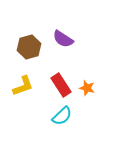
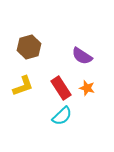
purple semicircle: moved 19 px right, 17 px down
red rectangle: moved 3 px down
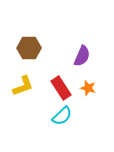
brown hexagon: moved 1 px down; rotated 15 degrees clockwise
purple semicircle: rotated 100 degrees counterclockwise
orange star: moved 1 px right
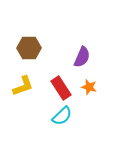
purple semicircle: moved 1 px down
orange star: moved 1 px right, 1 px up
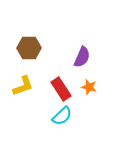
red rectangle: moved 1 px down
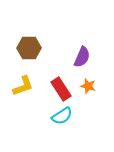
orange star: moved 1 px left, 1 px up
cyan semicircle: rotated 10 degrees clockwise
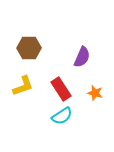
orange star: moved 7 px right, 7 px down
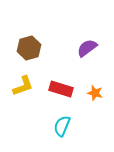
brown hexagon: rotated 15 degrees counterclockwise
purple semicircle: moved 5 px right, 9 px up; rotated 150 degrees counterclockwise
red rectangle: rotated 40 degrees counterclockwise
cyan semicircle: moved 10 px down; rotated 145 degrees clockwise
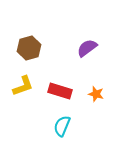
red rectangle: moved 1 px left, 2 px down
orange star: moved 1 px right, 1 px down
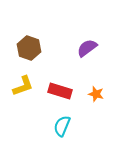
brown hexagon: rotated 25 degrees counterclockwise
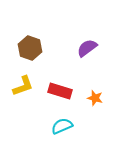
brown hexagon: moved 1 px right
orange star: moved 1 px left, 4 px down
cyan semicircle: rotated 45 degrees clockwise
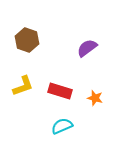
brown hexagon: moved 3 px left, 8 px up
